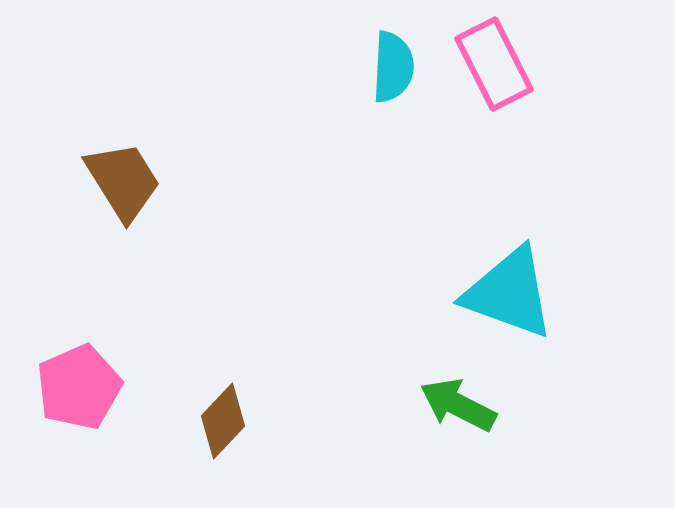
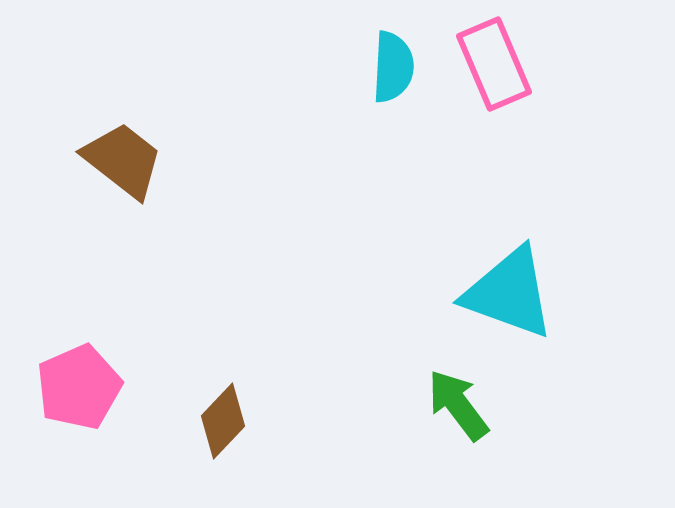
pink rectangle: rotated 4 degrees clockwise
brown trapezoid: moved 21 px up; rotated 20 degrees counterclockwise
green arrow: rotated 26 degrees clockwise
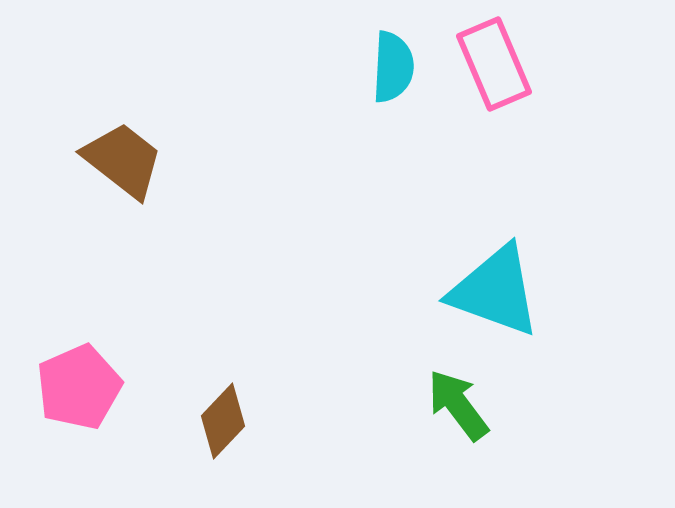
cyan triangle: moved 14 px left, 2 px up
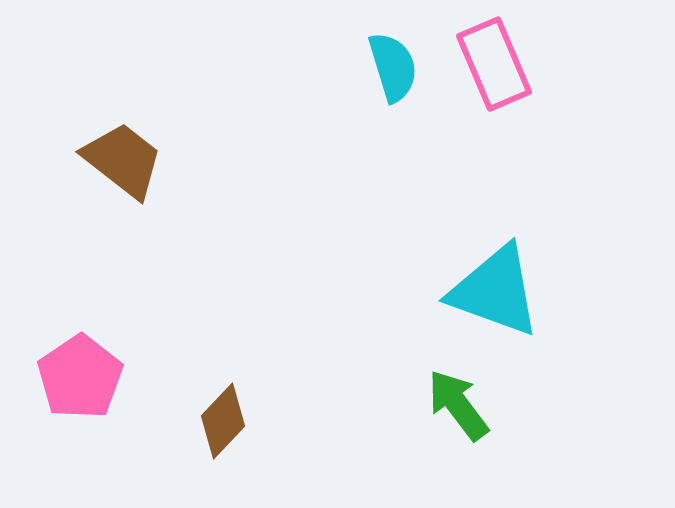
cyan semicircle: rotated 20 degrees counterclockwise
pink pentagon: moved 1 px right, 10 px up; rotated 10 degrees counterclockwise
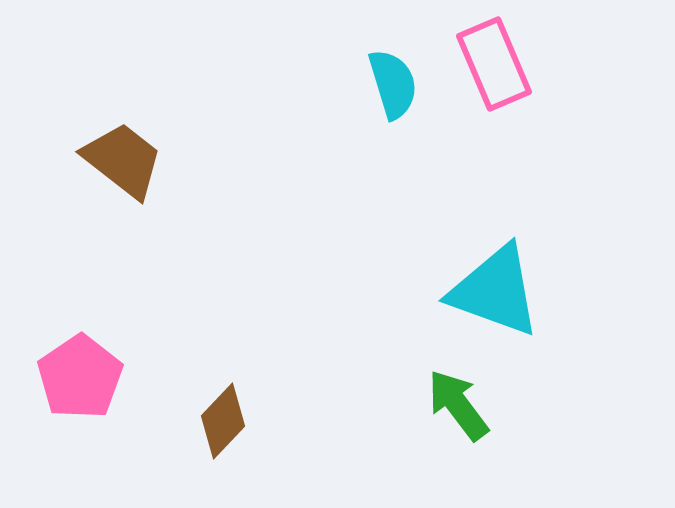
cyan semicircle: moved 17 px down
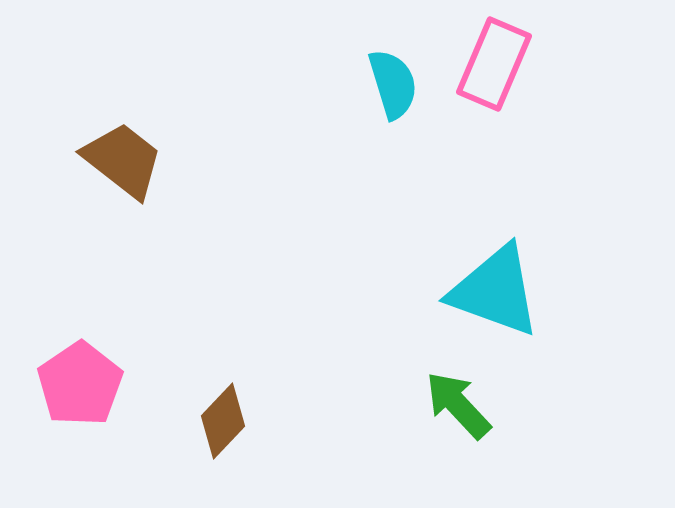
pink rectangle: rotated 46 degrees clockwise
pink pentagon: moved 7 px down
green arrow: rotated 6 degrees counterclockwise
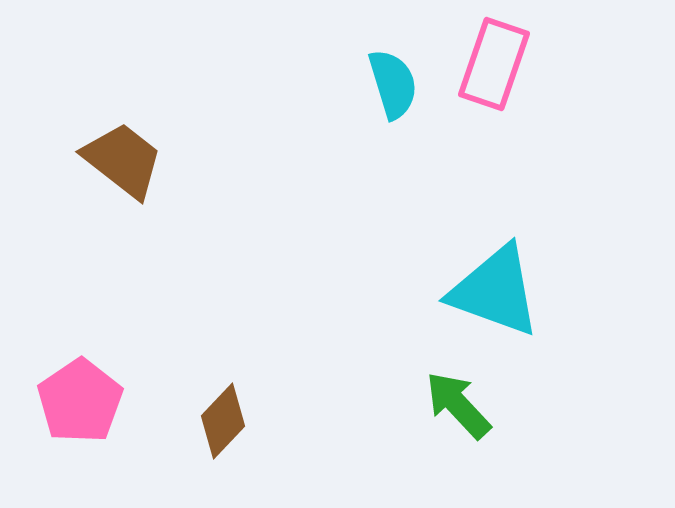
pink rectangle: rotated 4 degrees counterclockwise
pink pentagon: moved 17 px down
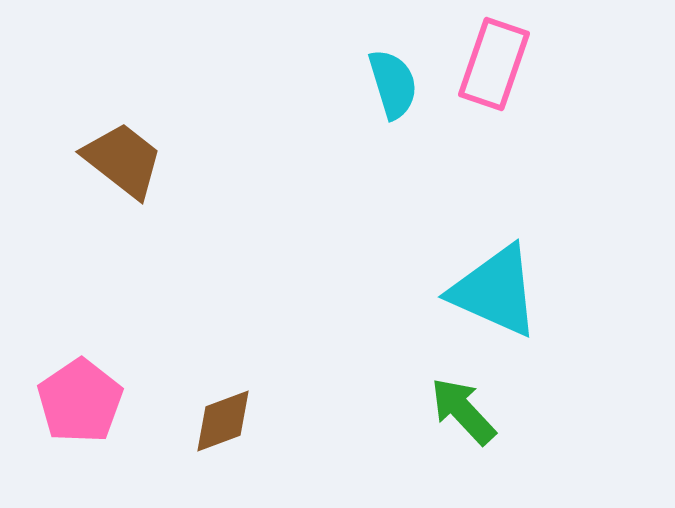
cyan triangle: rotated 4 degrees clockwise
green arrow: moved 5 px right, 6 px down
brown diamond: rotated 26 degrees clockwise
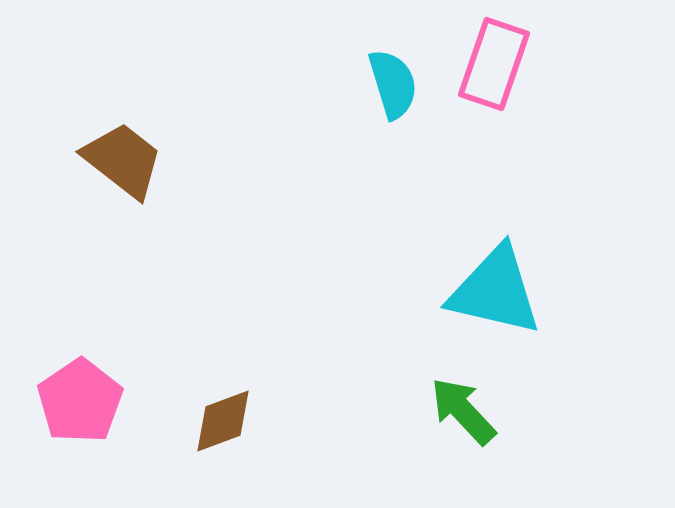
cyan triangle: rotated 11 degrees counterclockwise
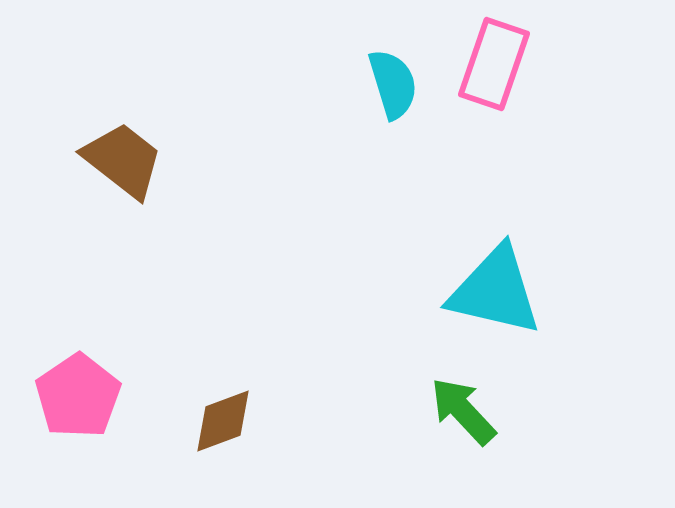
pink pentagon: moved 2 px left, 5 px up
